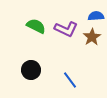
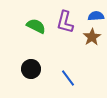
purple L-shape: moved 1 px left, 7 px up; rotated 80 degrees clockwise
black circle: moved 1 px up
blue line: moved 2 px left, 2 px up
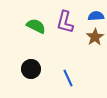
brown star: moved 3 px right
blue line: rotated 12 degrees clockwise
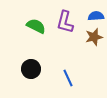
brown star: moved 1 px left; rotated 18 degrees clockwise
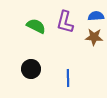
brown star: rotated 18 degrees clockwise
blue line: rotated 24 degrees clockwise
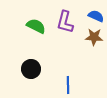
blue semicircle: rotated 28 degrees clockwise
blue line: moved 7 px down
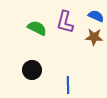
green semicircle: moved 1 px right, 2 px down
black circle: moved 1 px right, 1 px down
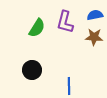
blue semicircle: moved 1 px left, 1 px up; rotated 35 degrees counterclockwise
green semicircle: rotated 96 degrees clockwise
blue line: moved 1 px right, 1 px down
